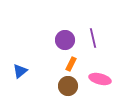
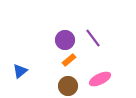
purple line: rotated 24 degrees counterclockwise
orange rectangle: moved 2 px left, 4 px up; rotated 24 degrees clockwise
pink ellipse: rotated 40 degrees counterclockwise
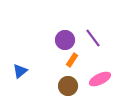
orange rectangle: moved 3 px right; rotated 16 degrees counterclockwise
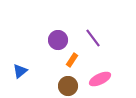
purple circle: moved 7 px left
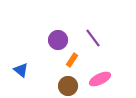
blue triangle: moved 1 px right, 1 px up; rotated 42 degrees counterclockwise
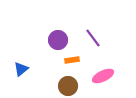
orange rectangle: rotated 48 degrees clockwise
blue triangle: moved 1 px up; rotated 42 degrees clockwise
pink ellipse: moved 3 px right, 3 px up
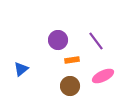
purple line: moved 3 px right, 3 px down
brown circle: moved 2 px right
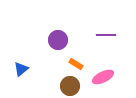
purple line: moved 10 px right, 6 px up; rotated 54 degrees counterclockwise
orange rectangle: moved 4 px right, 4 px down; rotated 40 degrees clockwise
pink ellipse: moved 1 px down
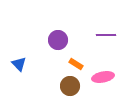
blue triangle: moved 2 px left, 5 px up; rotated 35 degrees counterclockwise
pink ellipse: rotated 15 degrees clockwise
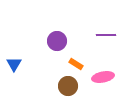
purple circle: moved 1 px left, 1 px down
blue triangle: moved 5 px left; rotated 14 degrees clockwise
brown circle: moved 2 px left
